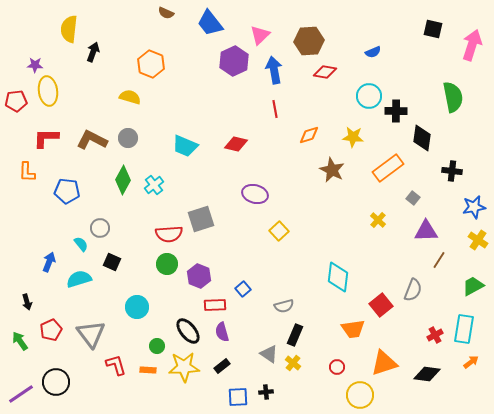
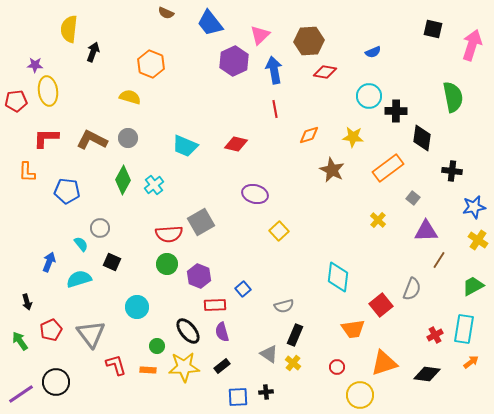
gray square at (201, 219): moved 3 px down; rotated 12 degrees counterclockwise
gray semicircle at (413, 290): moved 1 px left, 1 px up
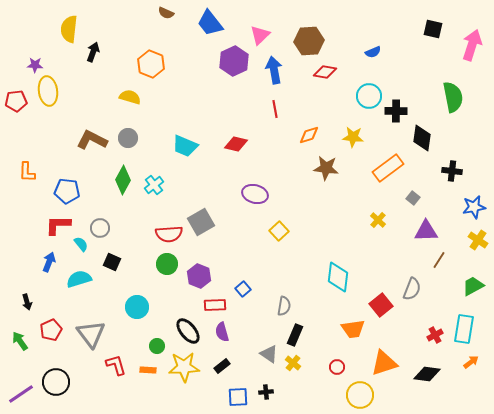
red L-shape at (46, 138): moved 12 px right, 87 px down
brown star at (332, 170): moved 6 px left, 2 px up; rotated 20 degrees counterclockwise
gray semicircle at (284, 306): rotated 66 degrees counterclockwise
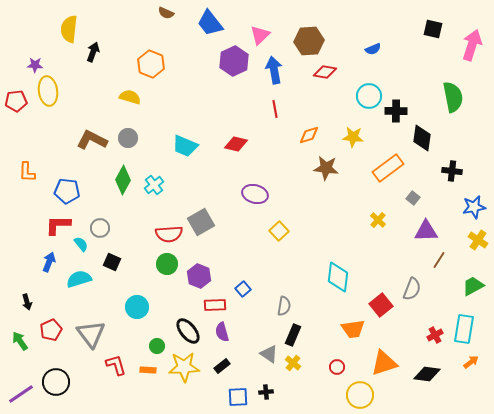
blue semicircle at (373, 52): moved 3 px up
black rectangle at (295, 335): moved 2 px left
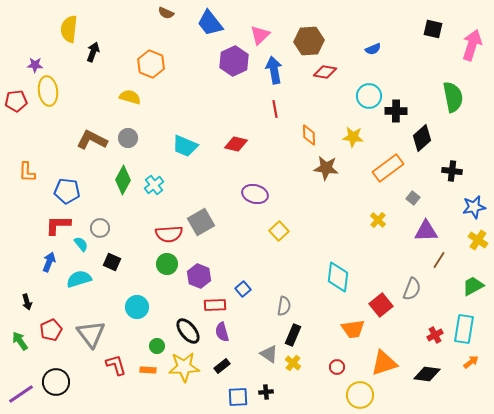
orange diamond at (309, 135): rotated 75 degrees counterclockwise
black diamond at (422, 138): rotated 40 degrees clockwise
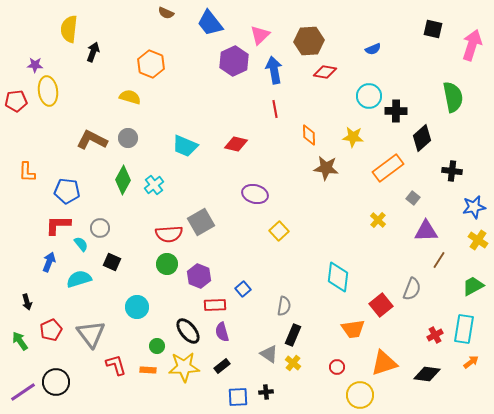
purple line at (21, 394): moved 2 px right, 2 px up
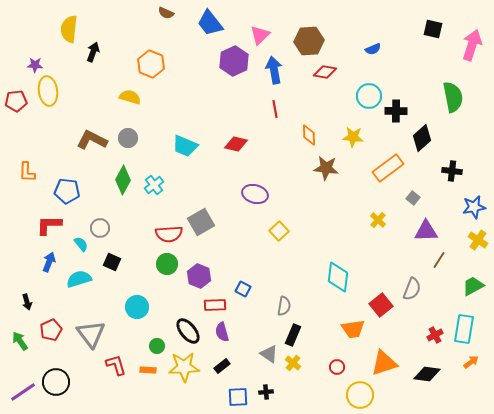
red L-shape at (58, 225): moved 9 px left
blue square at (243, 289): rotated 21 degrees counterclockwise
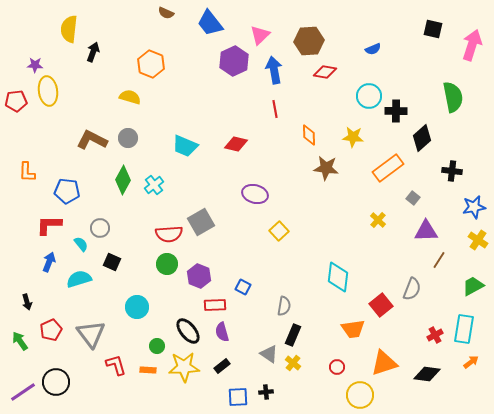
blue square at (243, 289): moved 2 px up
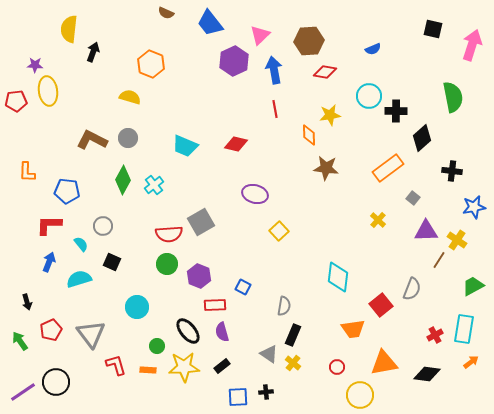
yellow star at (353, 137): moved 23 px left, 22 px up; rotated 15 degrees counterclockwise
gray circle at (100, 228): moved 3 px right, 2 px up
yellow cross at (478, 240): moved 21 px left
orange triangle at (384, 363): rotated 8 degrees clockwise
